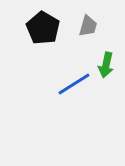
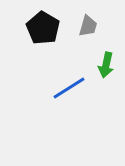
blue line: moved 5 px left, 4 px down
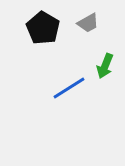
gray trapezoid: moved 3 px up; rotated 45 degrees clockwise
green arrow: moved 1 px left, 1 px down; rotated 10 degrees clockwise
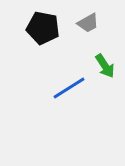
black pentagon: rotated 20 degrees counterclockwise
green arrow: rotated 55 degrees counterclockwise
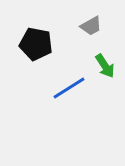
gray trapezoid: moved 3 px right, 3 px down
black pentagon: moved 7 px left, 16 px down
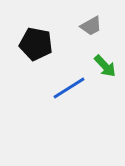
green arrow: rotated 10 degrees counterclockwise
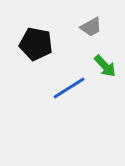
gray trapezoid: moved 1 px down
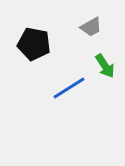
black pentagon: moved 2 px left
green arrow: rotated 10 degrees clockwise
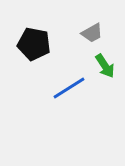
gray trapezoid: moved 1 px right, 6 px down
